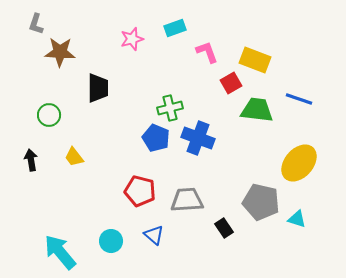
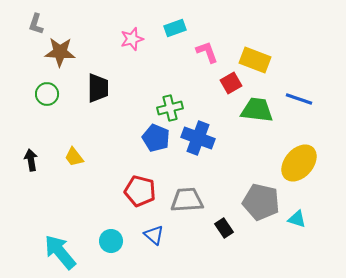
green circle: moved 2 px left, 21 px up
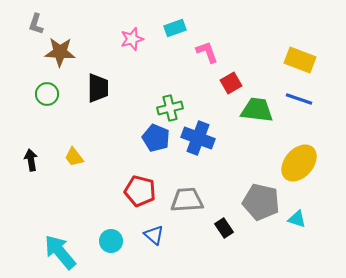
yellow rectangle: moved 45 px right
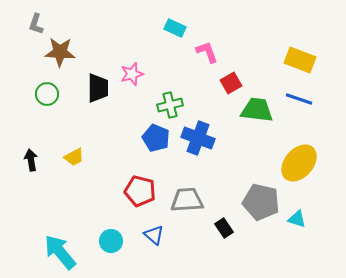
cyan rectangle: rotated 45 degrees clockwise
pink star: moved 35 px down
green cross: moved 3 px up
yellow trapezoid: rotated 80 degrees counterclockwise
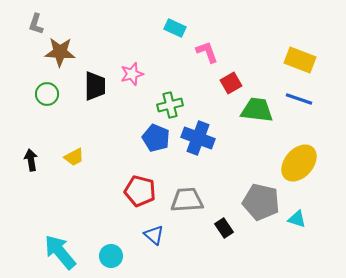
black trapezoid: moved 3 px left, 2 px up
cyan circle: moved 15 px down
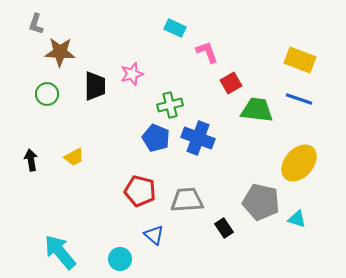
cyan circle: moved 9 px right, 3 px down
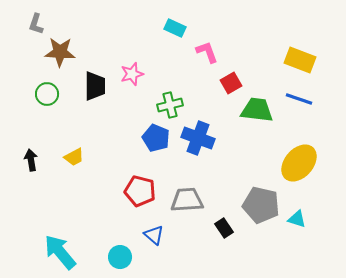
gray pentagon: moved 3 px down
cyan circle: moved 2 px up
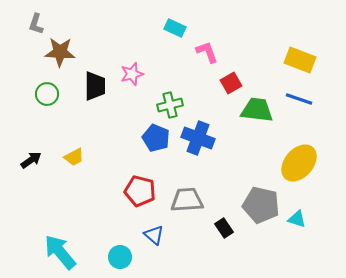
black arrow: rotated 65 degrees clockwise
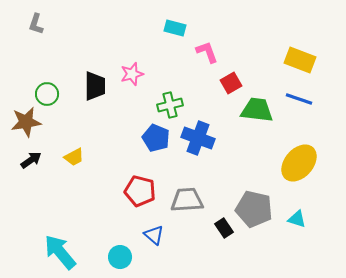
cyan rectangle: rotated 10 degrees counterclockwise
brown star: moved 34 px left, 70 px down; rotated 12 degrees counterclockwise
gray pentagon: moved 7 px left, 4 px down
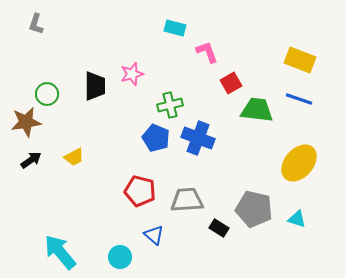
black rectangle: moved 5 px left; rotated 24 degrees counterclockwise
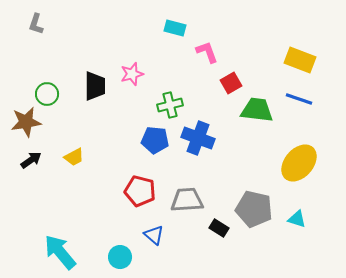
blue pentagon: moved 1 px left, 2 px down; rotated 16 degrees counterclockwise
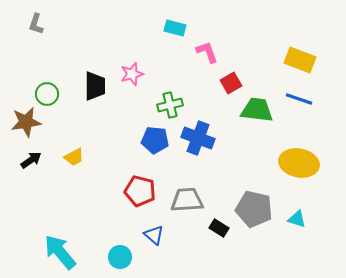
yellow ellipse: rotated 60 degrees clockwise
